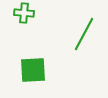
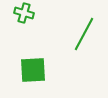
green cross: rotated 12 degrees clockwise
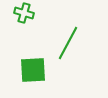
green line: moved 16 px left, 9 px down
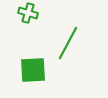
green cross: moved 4 px right
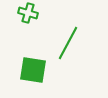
green square: rotated 12 degrees clockwise
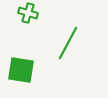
green square: moved 12 px left
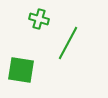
green cross: moved 11 px right, 6 px down
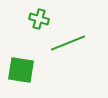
green line: rotated 40 degrees clockwise
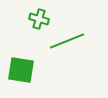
green line: moved 1 px left, 2 px up
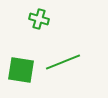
green line: moved 4 px left, 21 px down
